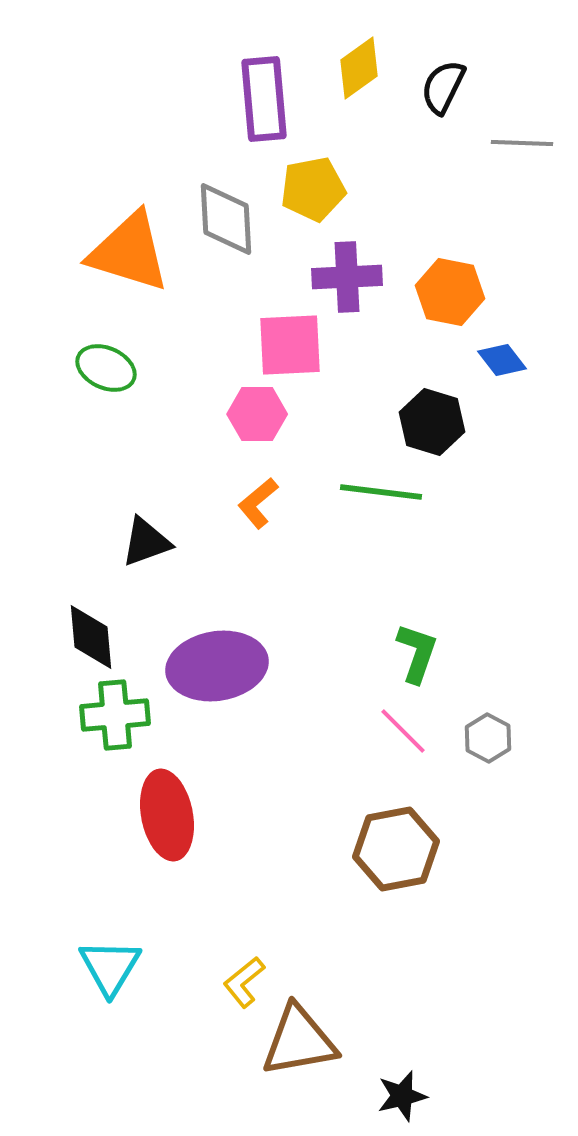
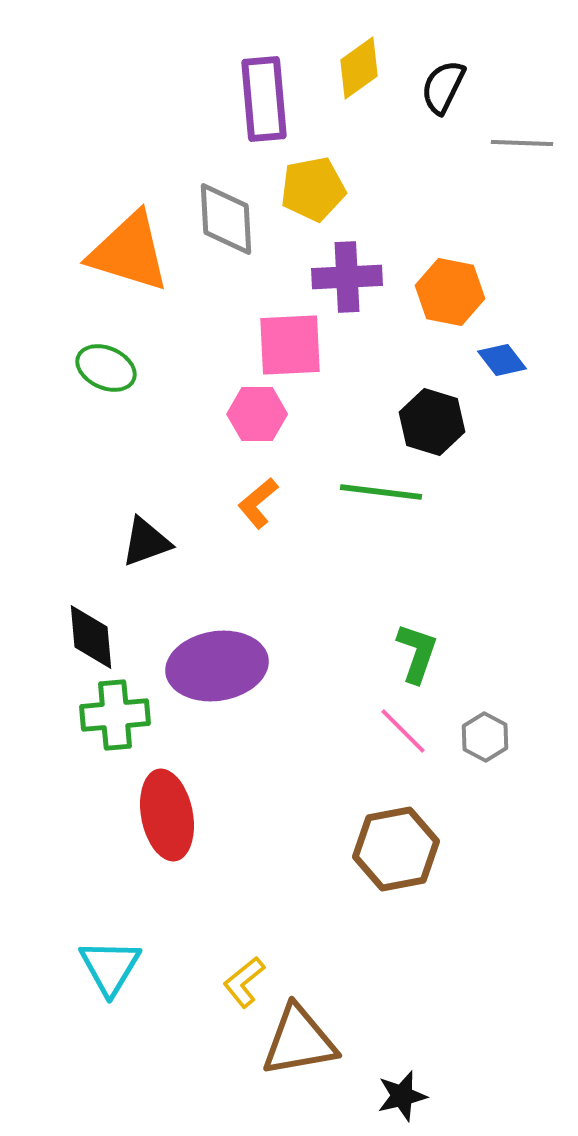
gray hexagon: moved 3 px left, 1 px up
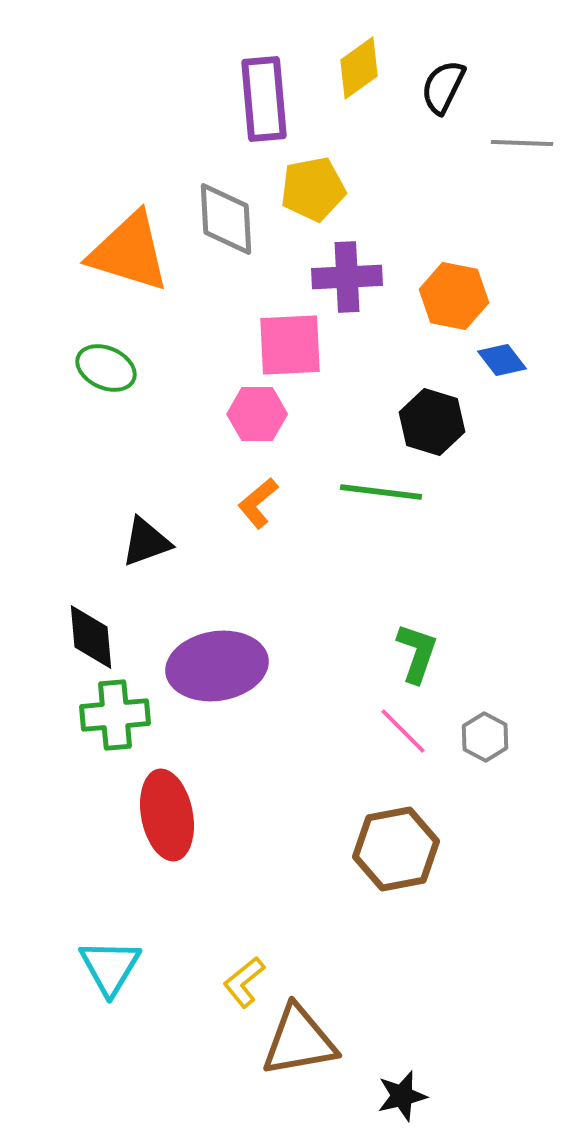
orange hexagon: moved 4 px right, 4 px down
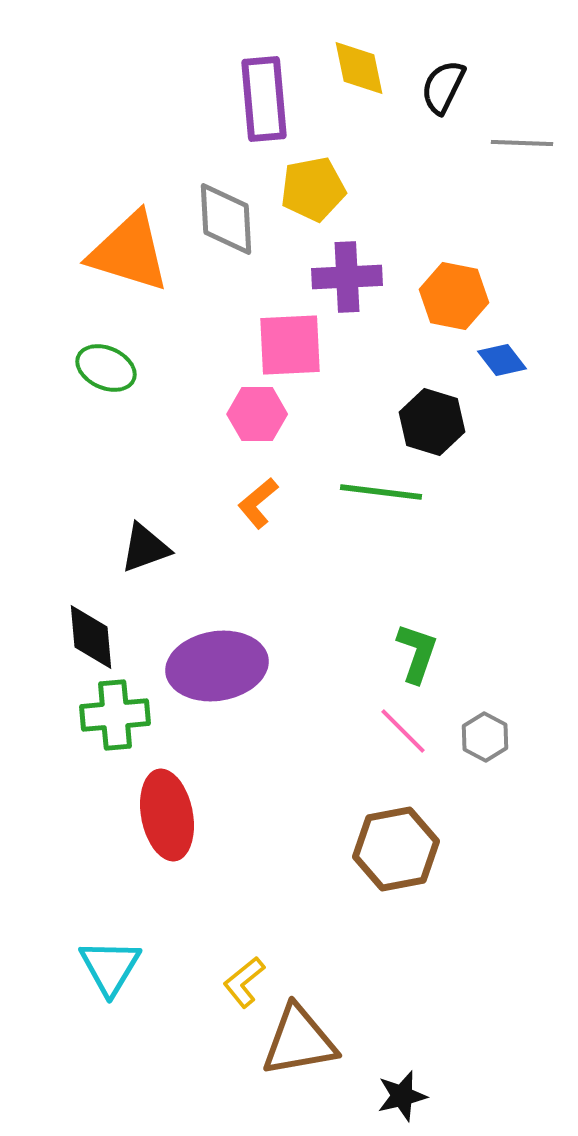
yellow diamond: rotated 66 degrees counterclockwise
black triangle: moved 1 px left, 6 px down
